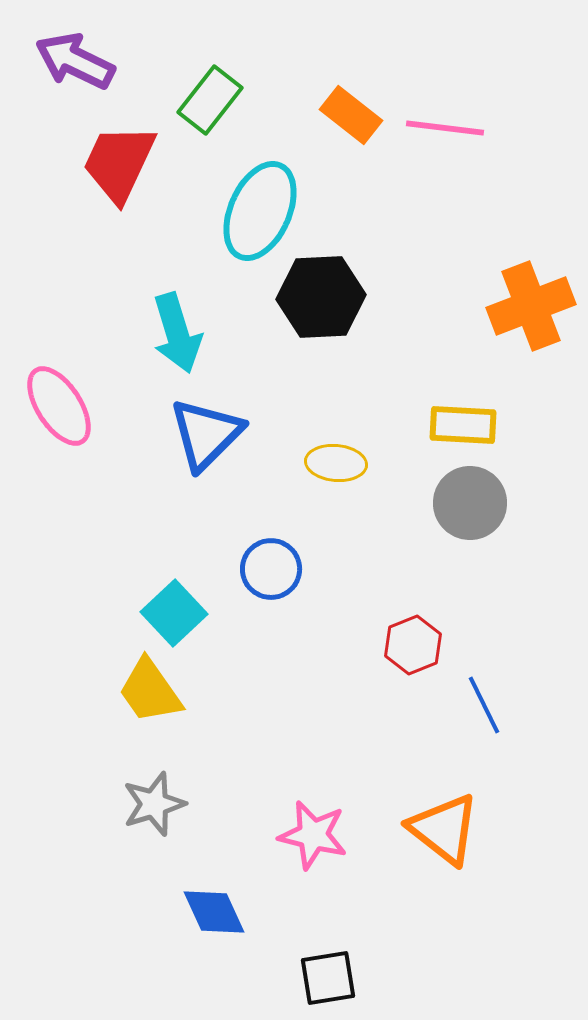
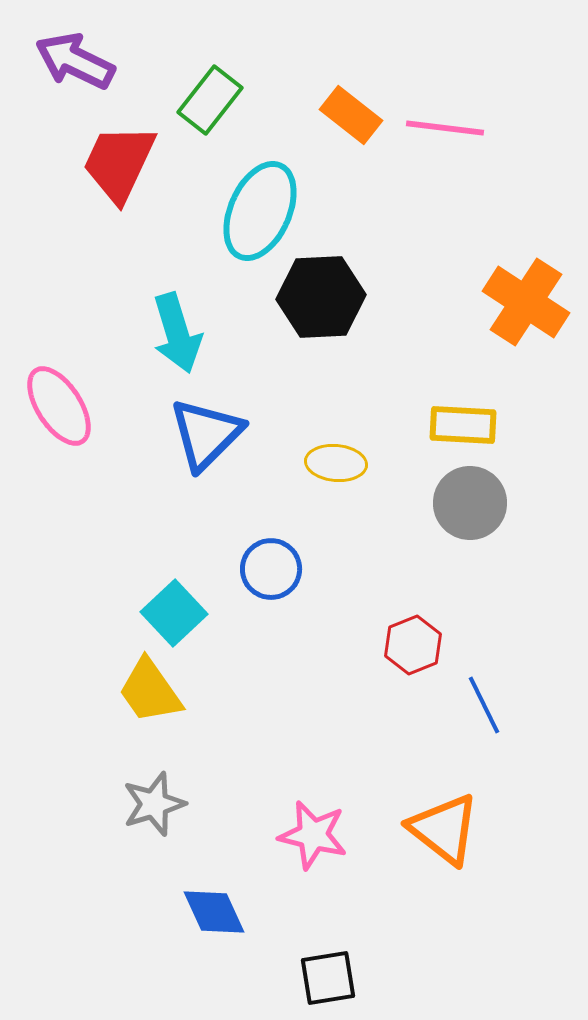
orange cross: moved 5 px left, 4 px up; rotated 36 degrees counterclockwise
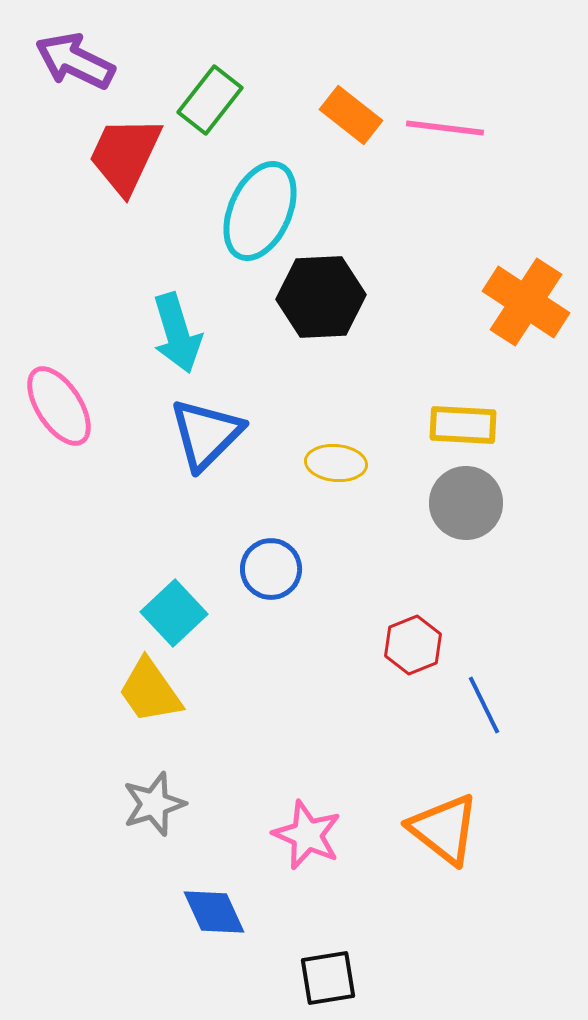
red trapezoid: moved 6 px right, 8 px up
gray circle: moved 4 px left
pink star: moved 6 px left; rotated 10 degrees clockwise
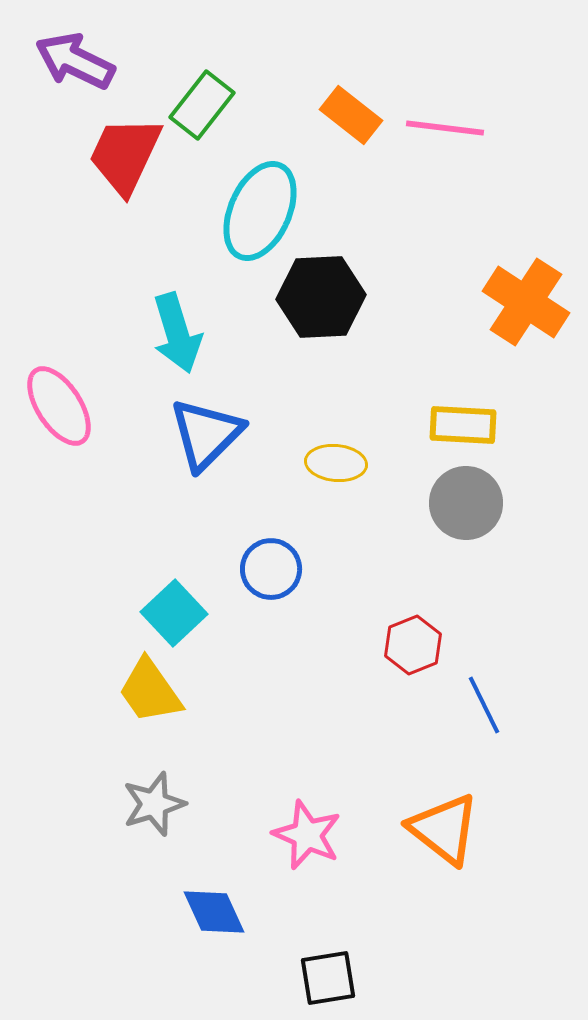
green rectangle: moved 8 px left, 5 px down
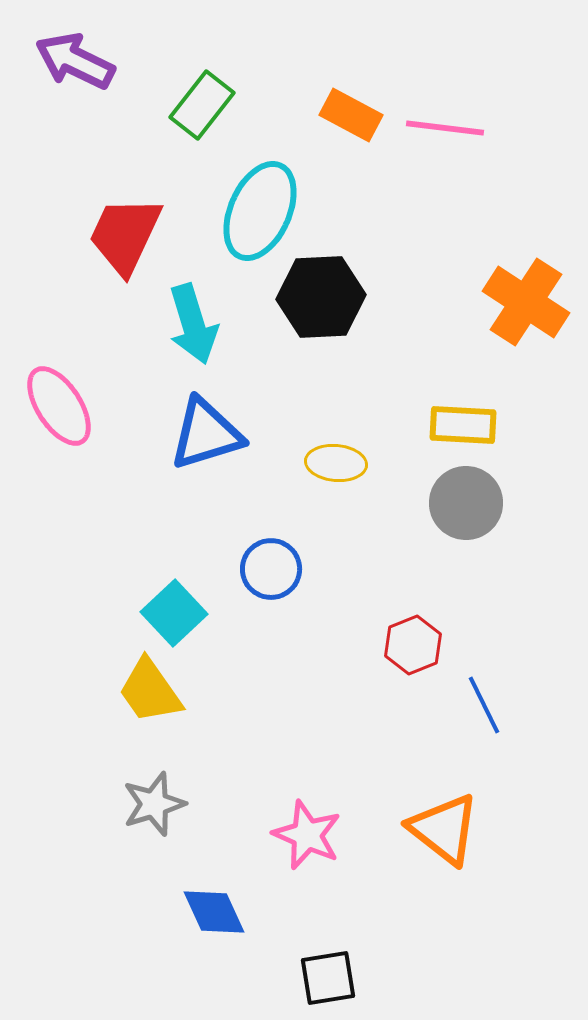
orange rectangle: rotated 10 degrees counterclockwise
red trapezoid: moved 80 px down
cyan arrow: moved 16 px right, 9 px up
blue triangle: rotated 28 degrees clockwise
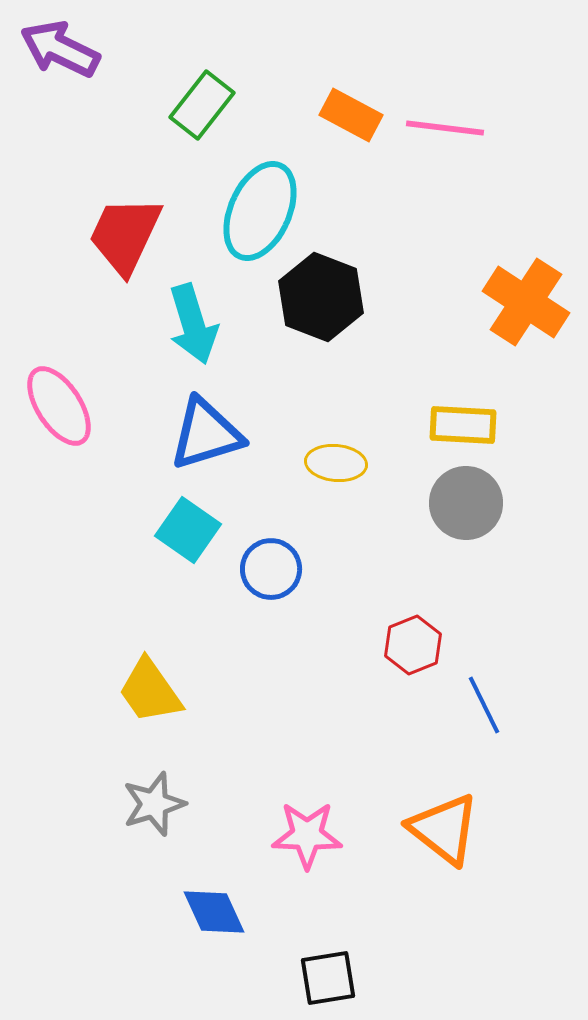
purple arrow: moved 15 px left, 12 px up
black hexagon: rotated 24 degrees clockwise
cyan square: moved 14 px right, 83 px up; rotated 12 degrees counterclockwise
pink star: rotated 22 degrees counterclockwise
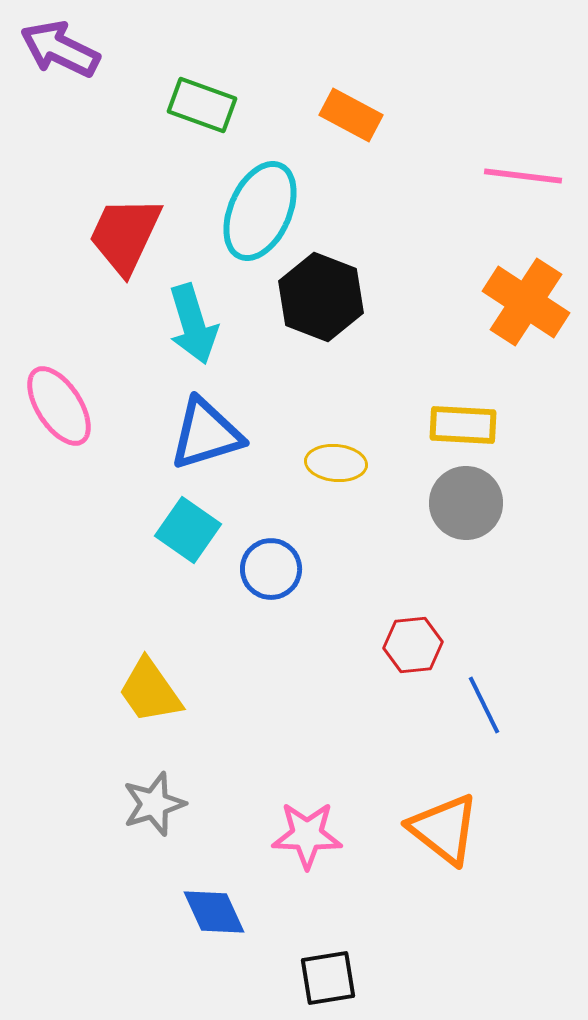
green rectangle: rotated 72 degrees clockwise
pink line: moved 78 px right, 48 px down
red hexagon: rotated 16 degrees clockwise
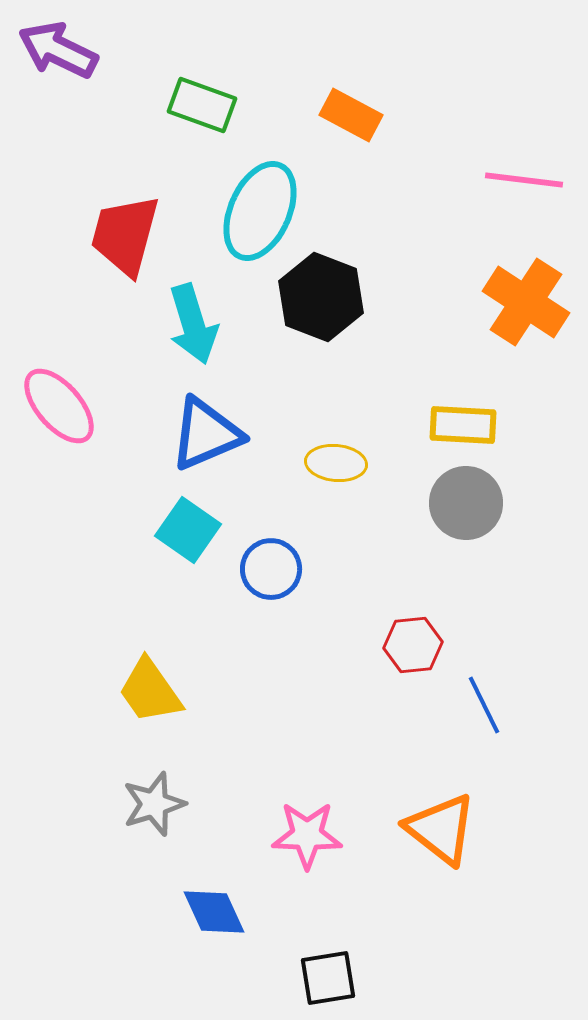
purple arrow: moved 2 px left, 1 px down
pink line: moved 1 px right, 4 px down
red trapezoid: rotated 10 degrees counterclockwise
pink ellipse: rotated 8 degrees counterclockwise
blue triangle: rotated 6 degrees counterclockwise
orange triangle: moved 3 px left
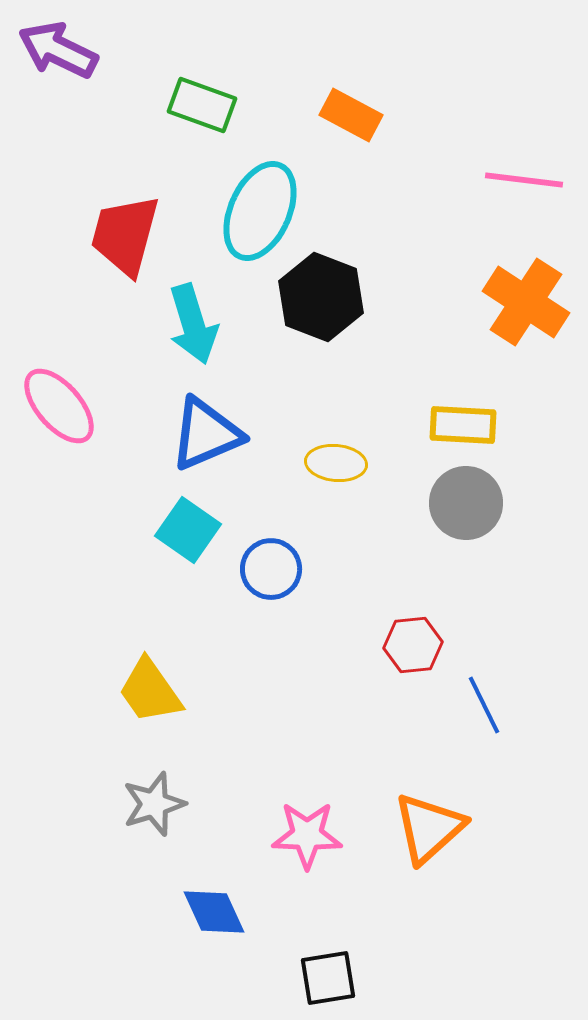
orange triangle: moved 12 px left, 1 px up; rotated 40 degrees clockwise
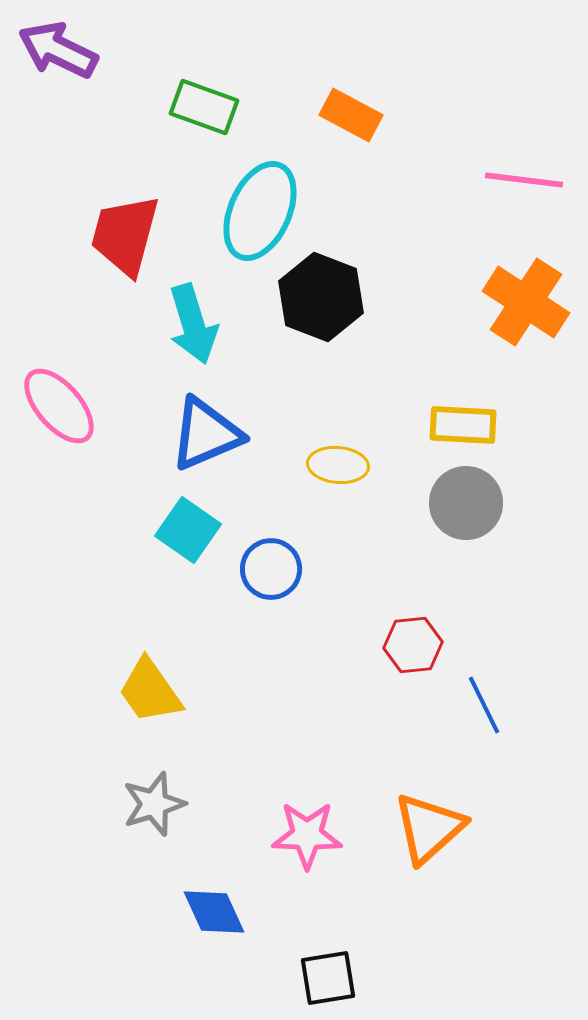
green rectangle: moved 2 px right, 2 px down
yellow ellipse: moved 2 px right, 2 px down
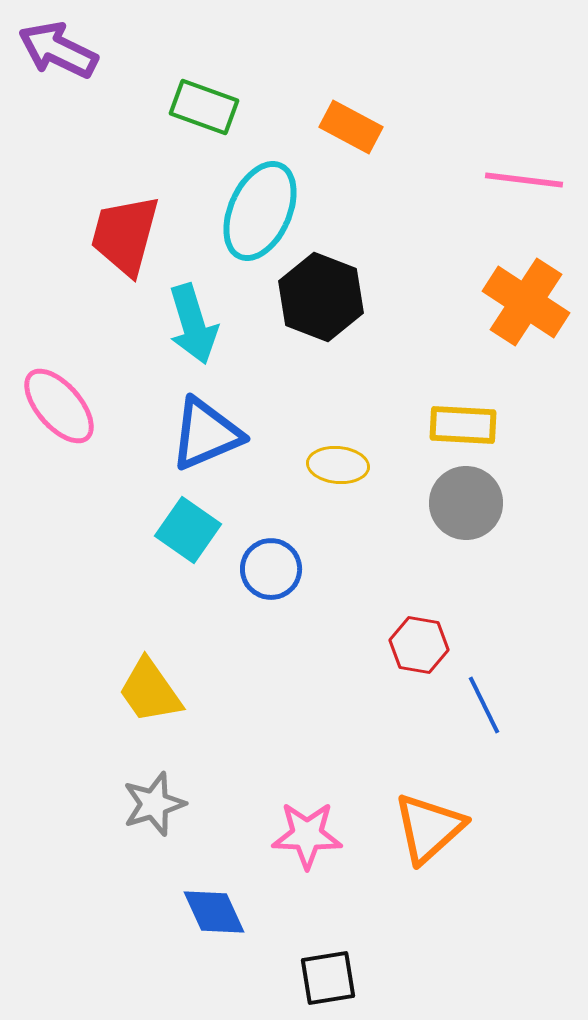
orange rectangle: moved 12 px down
red hexagon: moved 6 px right; rotated 16 degrees clockwise
